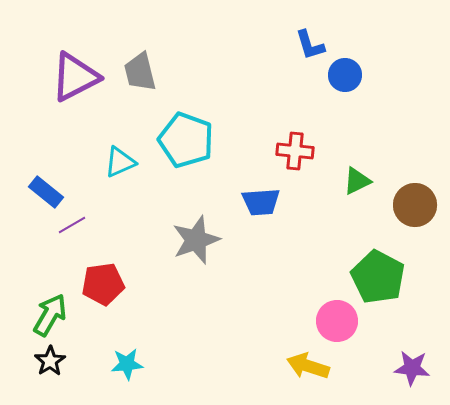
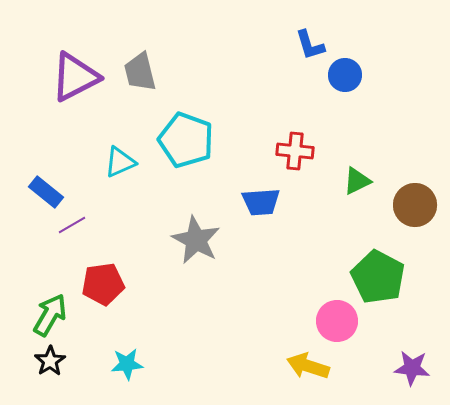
gray star: rotated 24 degrees counterclockwise
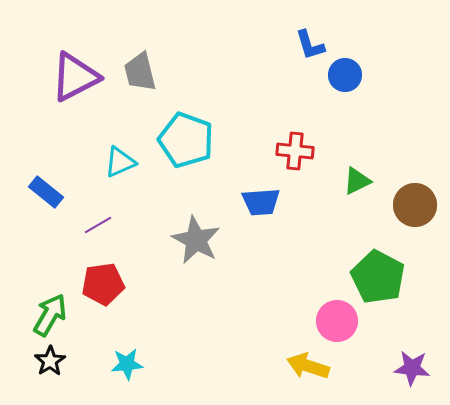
purple line: moved 26 px right
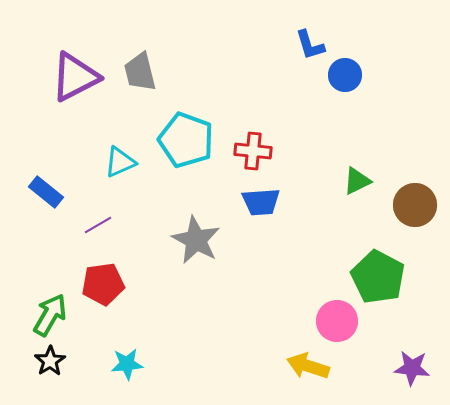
red cross: moved 42 px left
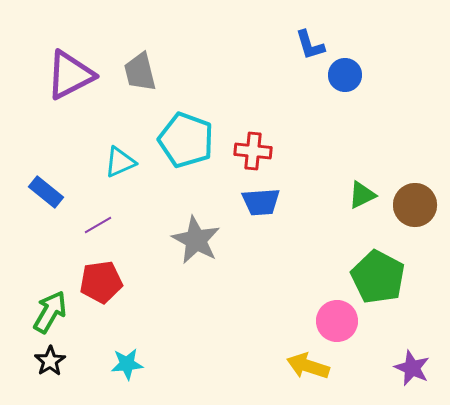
purple triangle: moved 5 px left, 2 px up
green triangle: moved 5 px right, 14 px down
red pentagon: moved 2 px left, 2 px up
green arrow: moved 3 px up
purple star: rotated 18 degrees clockwise
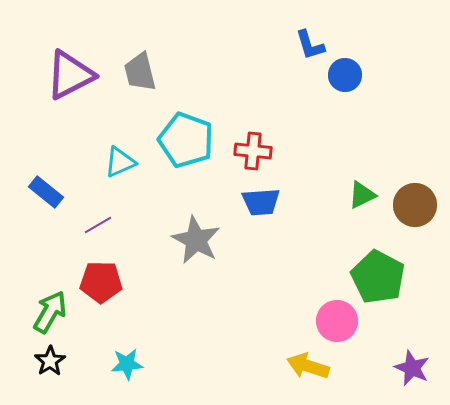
red pentagon: rotated 9 degrees clockwise
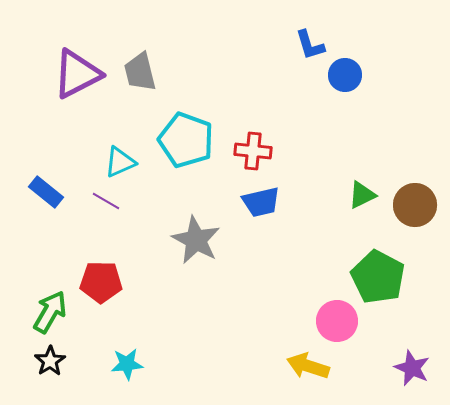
purple triangle: moved 7 px right, 1 px up
blue trapezoid: rotated 9 degrees counterclockwise
purple line: moved 8 px right, 24 px up; rotated 60 degrees clockwise
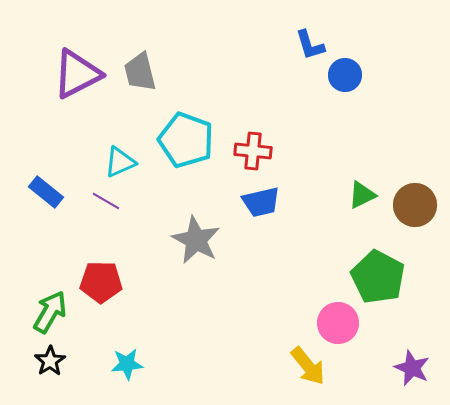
pink circle: moved 1 px right, 2 px down
yellow arrow: rotated 147 degrees counterclockwise
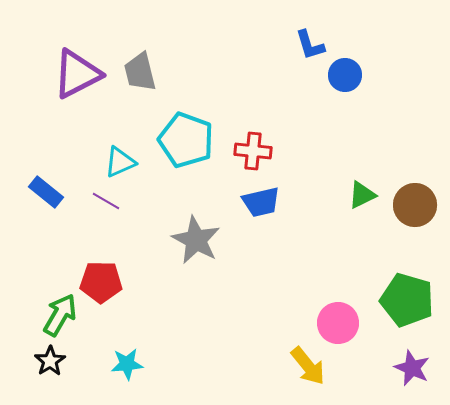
green pentagon: moved 29 px right, 23 px down; rotated 12 degrees counterclockwise
green arrow: moved 10 px right, 3 px down
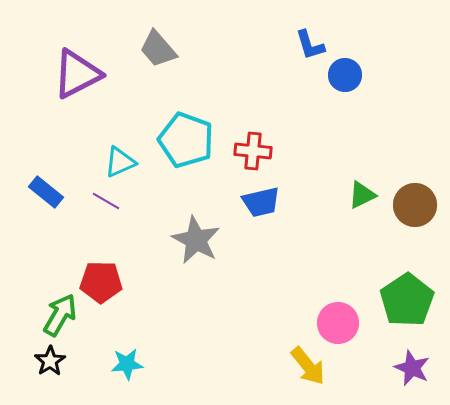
gray trapezoid: moved 18 px right, 23 px up; rotated 27 degrees counterclockwise
green pentagon: rotated 22 degrees clockwise
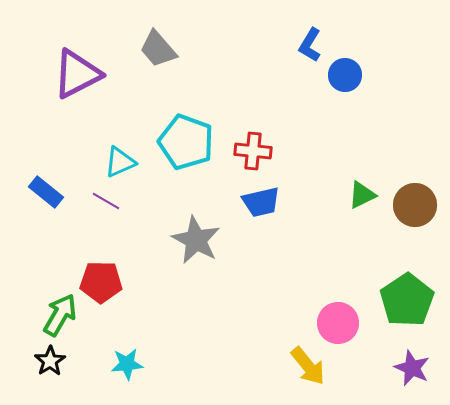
blue L-shape: rotated 48 degrees clockwise
cyan pentagon: moved 2 px down
